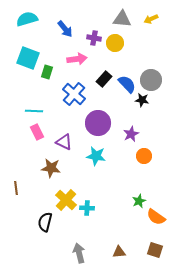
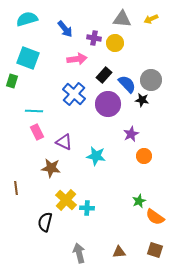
green rectangle: moved 35 px left, 9 px down
black rectangle: moved 4 px up
purple circle: moved 10 px right, 19 px up
orange semicircle: moved 1 px left
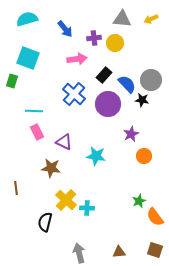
purple cross: rotated 16 degrees counterclockwise
orange semicircle: rotated 18 degrees clockwise
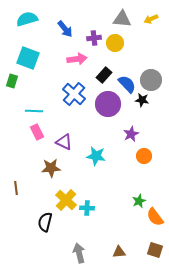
brown star: rotated 12 degrees counterclockwise
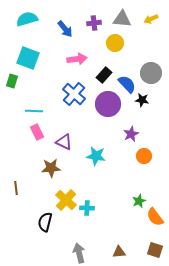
purple cross: moved 15 px up
gray circle: moved 7 px up
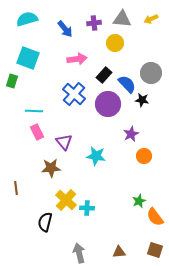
purple triangle: rotated 24 degrees clockwise
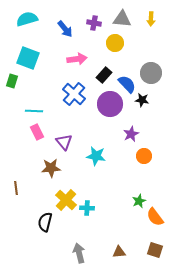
yellow arrow: rotated 64 degrees counterclockwise
purple cross: rotated 16 degrees clockwise
purple circle: moved 2 px right
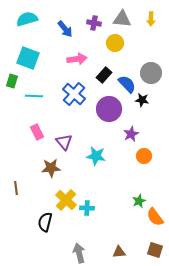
purple circle: moved 1 px left, 5 px down
cyan line: moved 15 px up
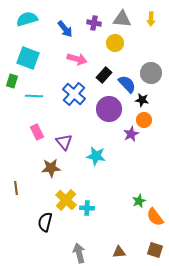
pink arrow: rotated 24 degrees clockwise
orange circle: moved 36 px up
